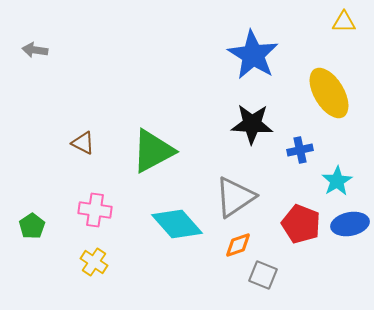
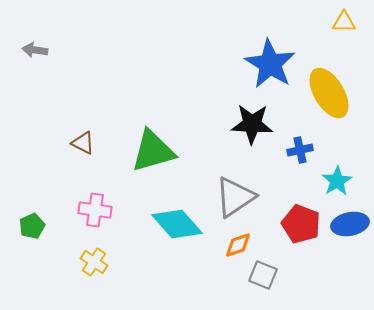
blue star: moved 17 px right, 9 px down
green triangle: rotated 12 degrees clockwise
green pentagon: rotated 10 degrees clockwise
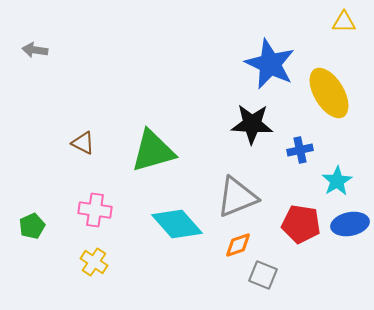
blue star: rotated 6 degrees counterclockwise
gray triangle: moved 2 px right; rotated 12 degrees clockwise
red pentagon: rotated 12 degrees counterclockwise
